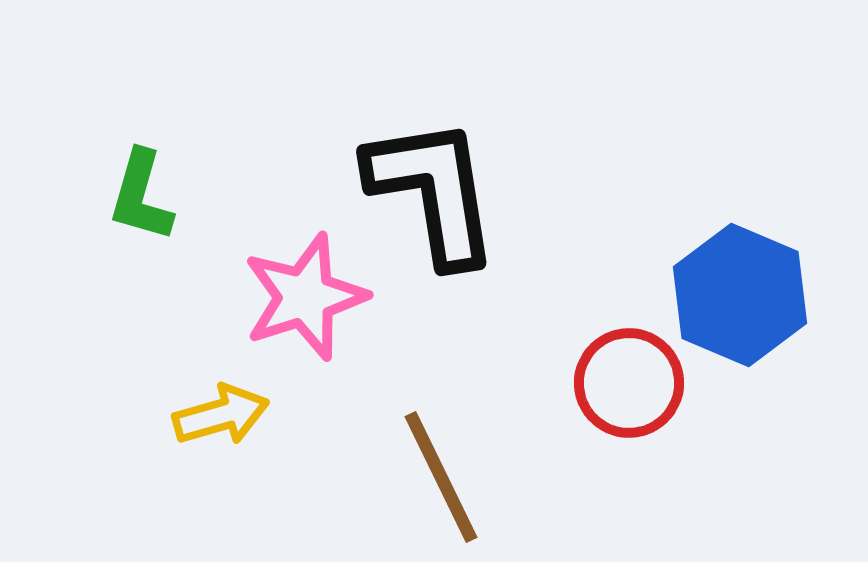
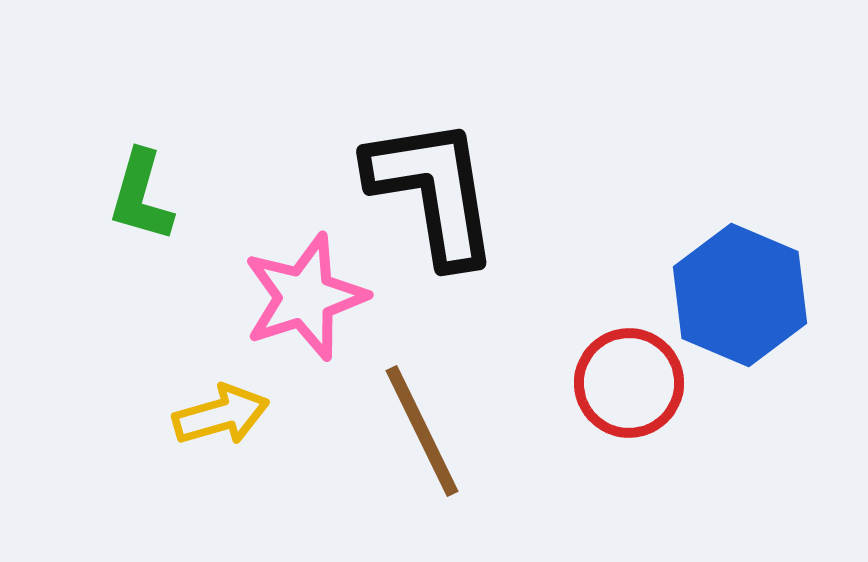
brown line: moved 19 px left, 46 px up
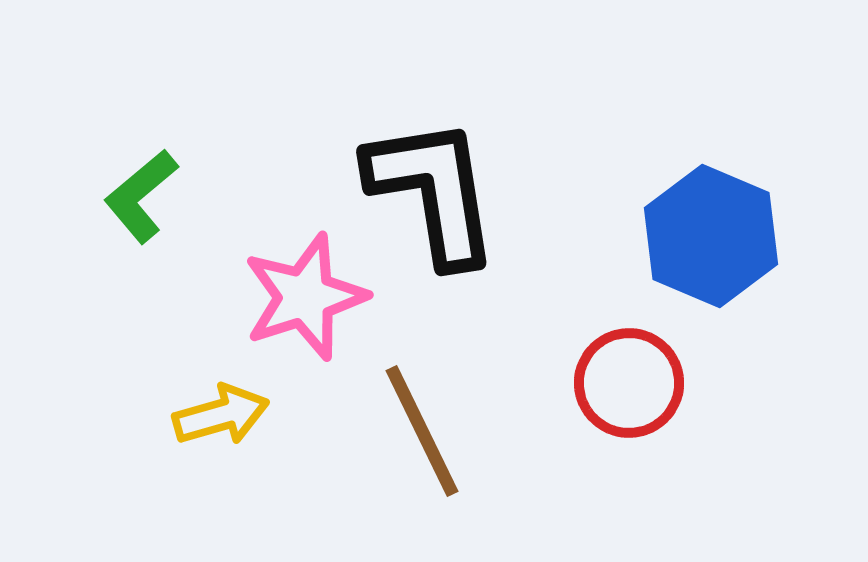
green L-shape: rotated 34 degrees clockwise
blue hexagon: moved 29 px left, 59 px up
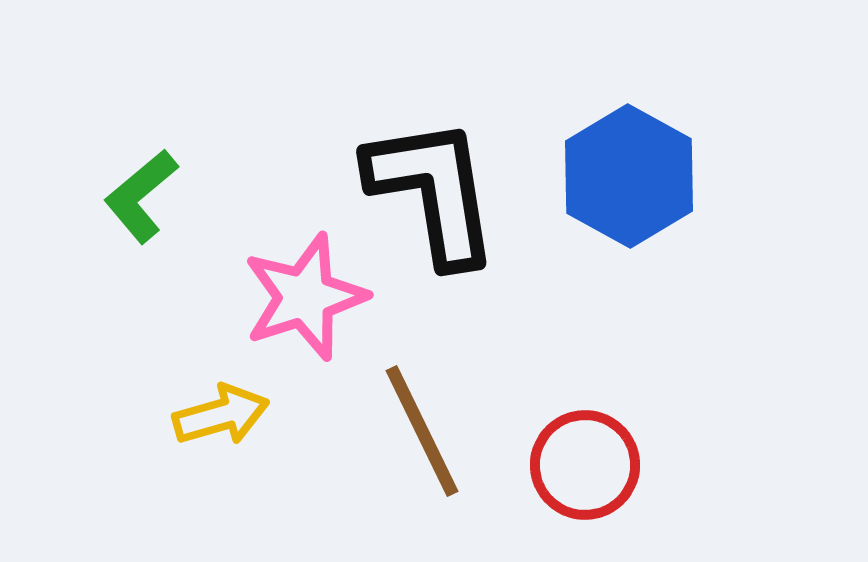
blue hexagon: moved 82 px left, 60 px up; rotated 6 degrees clockwise
red circle: moved 44 px left, 82 px down
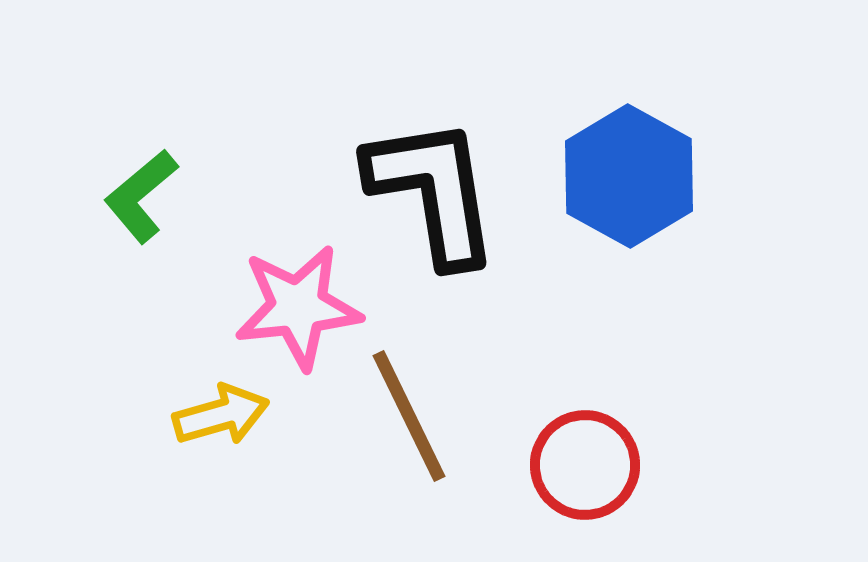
pink star: moved 7 px left, 10 px down; rotated 12 degrees clockwise
brown line: moved 13 px left, 15 px up
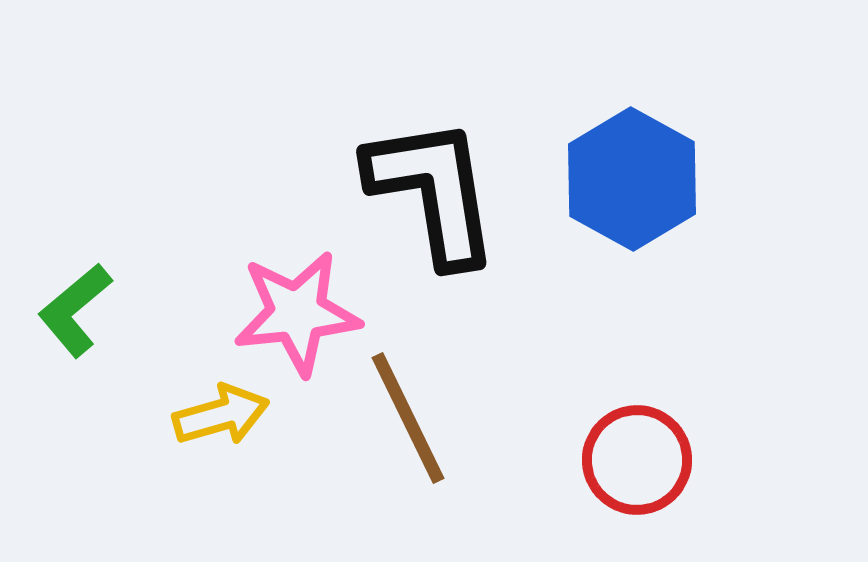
blue hexagon: moved 3 px right, 3 px down
green L-shape: moved 66 px left, 114 px down
pink star: moved 1 px left, 6 px down
brown line: moved 1 px left, 2 px down
red circle: moved 52 px right, 5 px up
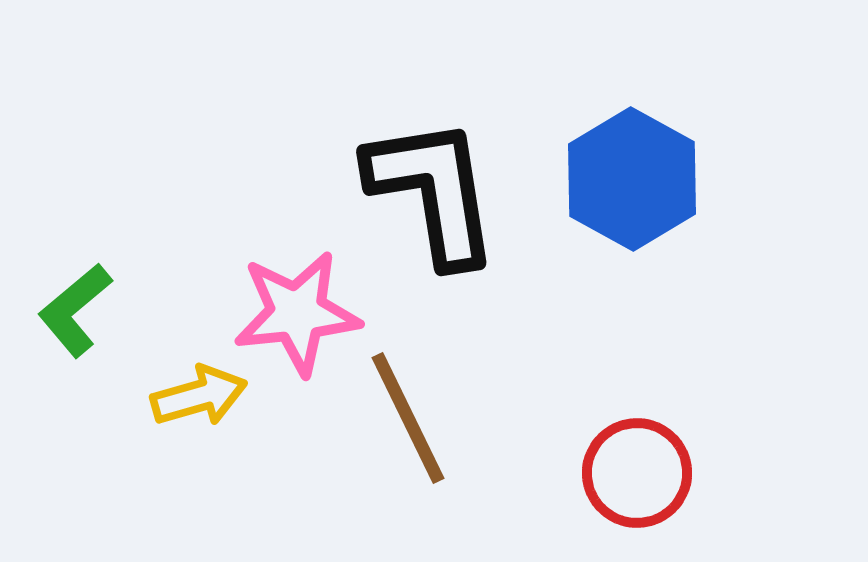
yellow arrow: moved 22 px left, 19 px up
red circle: moved 13 px down
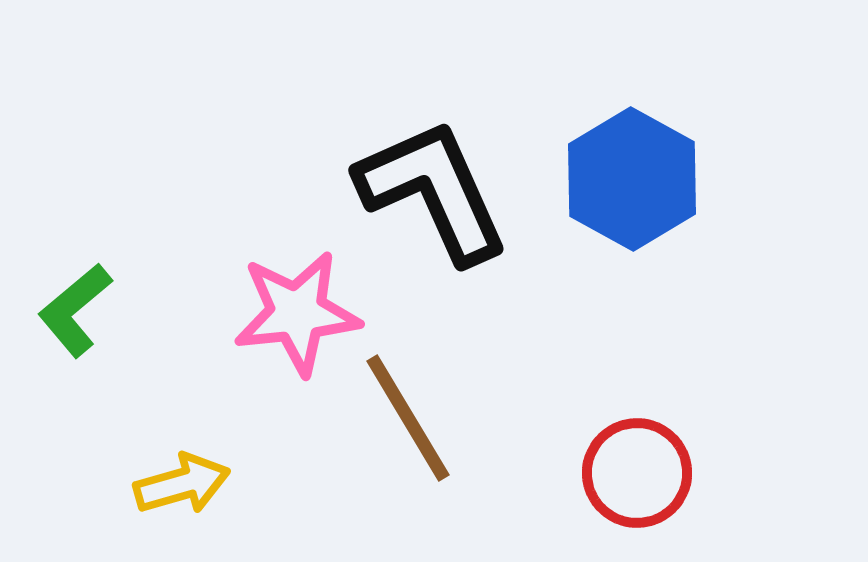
black L-shape: rotated 15 degrees counterclockwise
yellow arrow: moved 17 px left, 88 px down
brown line: rotated 5 degrees counterclockwise
